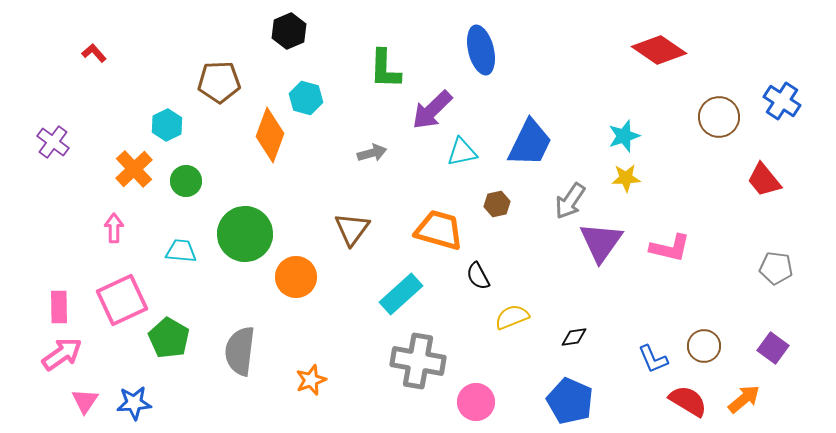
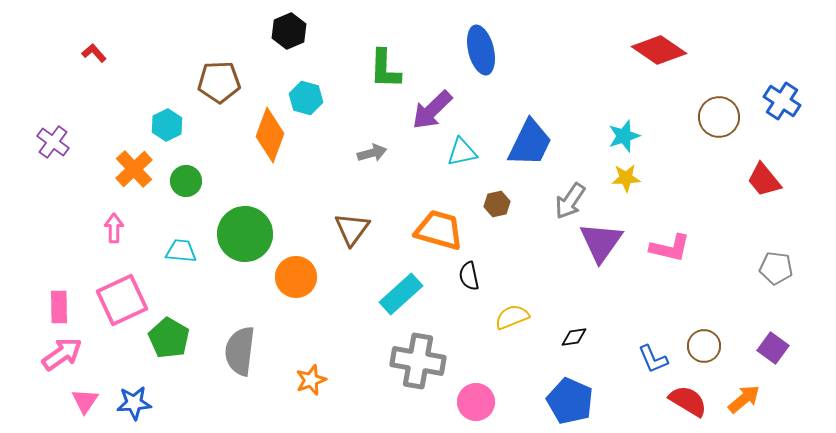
black semicircle at (478, 276): moved 9 px left; rotated 16 degrees clockwise
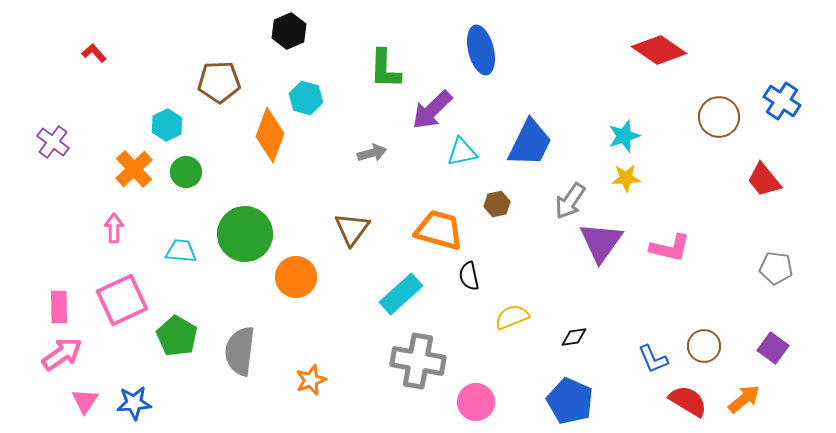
green circle at (186, 181): moved 9 px up
green pentagon at (169, 338): moved 8 px right, 2 px up
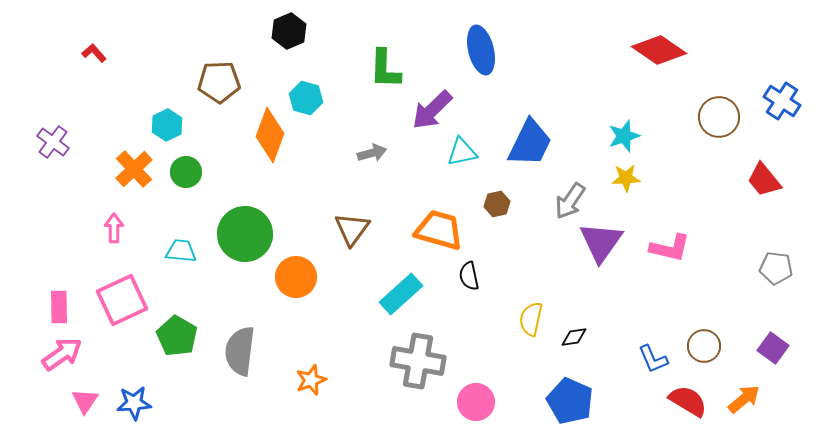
yellow semicircle at (512, 317): moved 19 px right, 2 px down; rotated 56 degrees counterclockwise
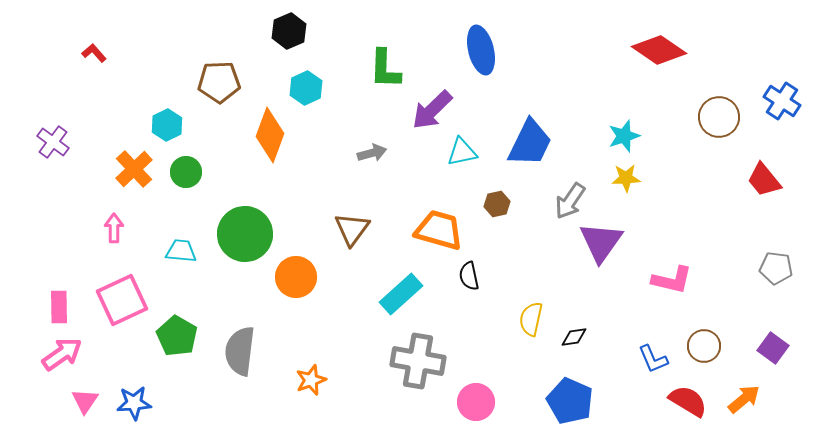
cyan hexagon at (306, 98): moved 10 px up; rotated 20 degrees clockwise
pink L-shape at (670, 248): moved 2 px right, 32 px down
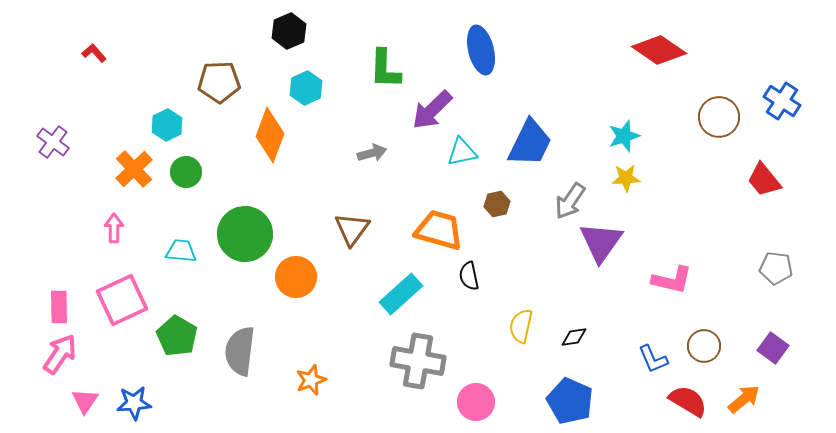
yellow semicircle at (531, 319): moved 10 px left, 7 px down
pink arrow at (62, 354): moved 2 px left; rotated 21 degrees counterclockwise
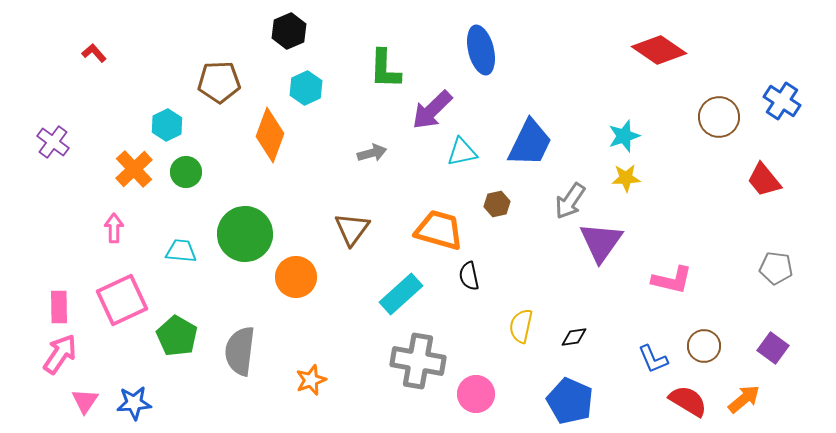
pink circle at (476, 402): moved 8 px up
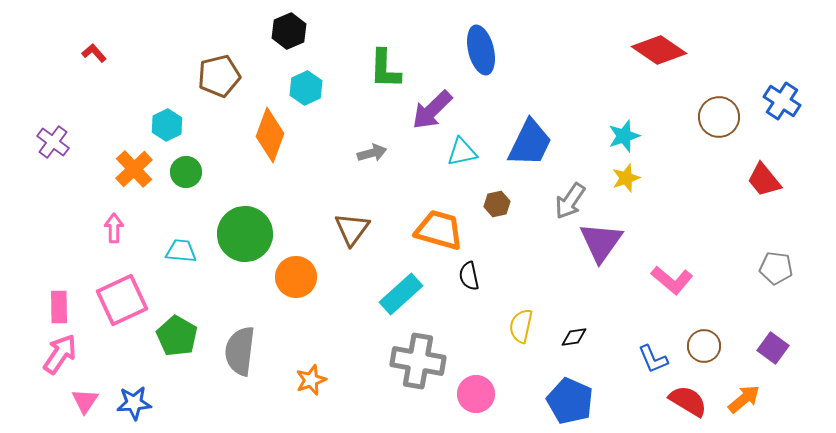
brown pentagon at (219, 82): moved 6 px up; rotated 12 degrees counterclockwise
yellow star at (626, 178): rotated 16 degrees counterclockwise
pink L-shape at (672, 280): rotated 27 degrees clockwise
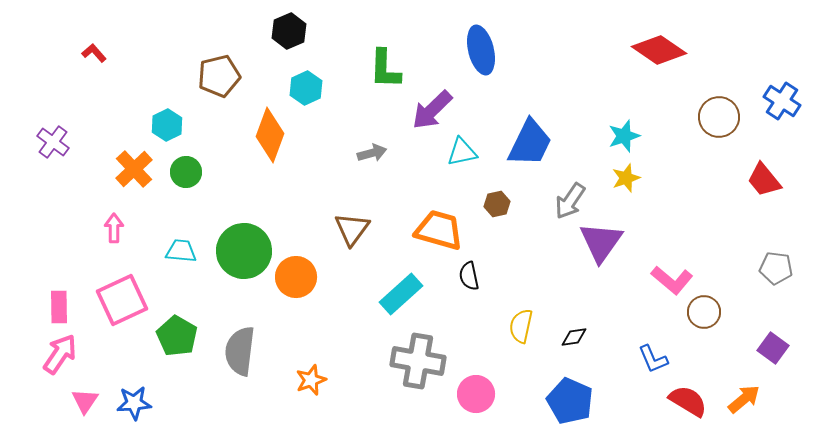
green circle at (245, 234): moved 1 px left, 17 px down
brown circle at (704, 346): moved 34 px up
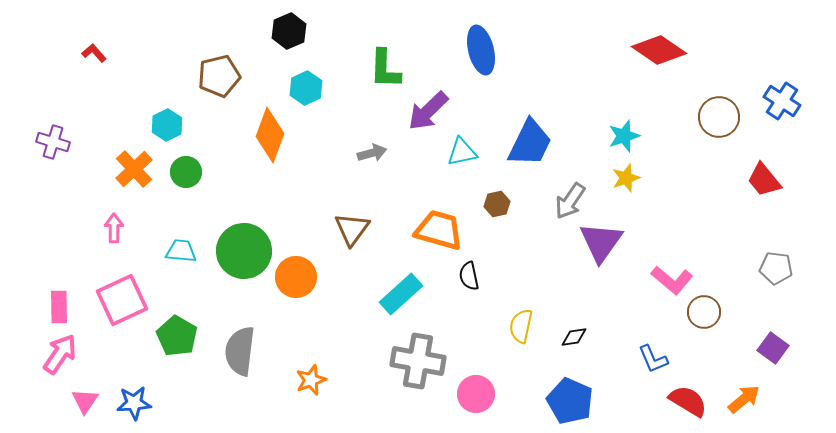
purple arrow at (432, 110): moved 4 px left, 1 px down
purple cross at (53, 142): rotated 20 degrees counterclockwise
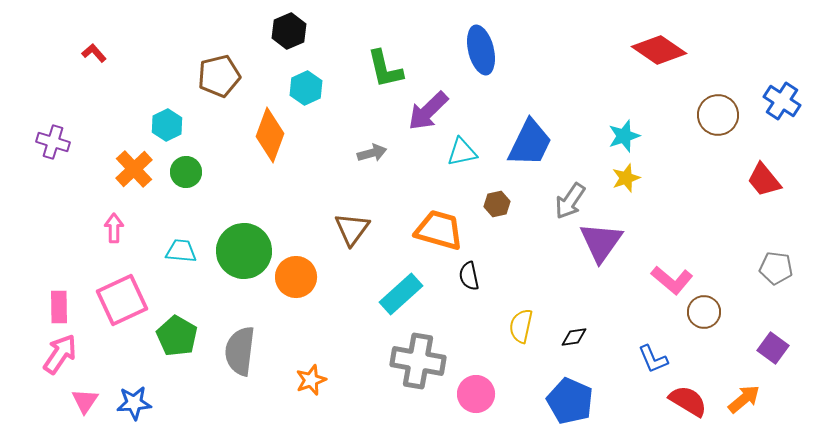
green L-shape at (385, 69): rotated 15 degrees counterclockwise
brown circle at (719, 117): moved 1 px left, 2 px up
